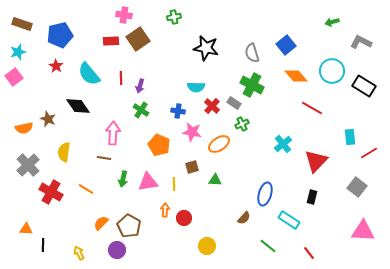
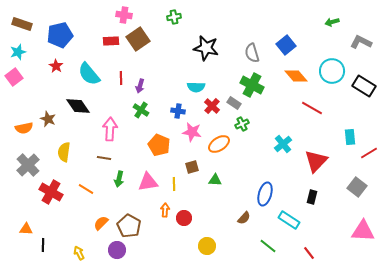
pink arrow at (113, 133): moved 3 px left, 4 px up
green arrow at (123, 179): moved 4 px left
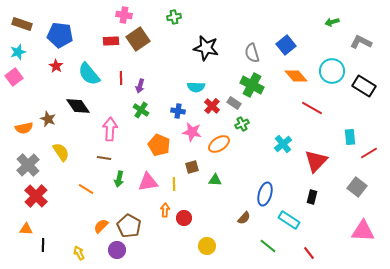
blue pentagon at (60, 35): rotated 20 degrees clockwise
yellow semicircle at (64, 152): moved 3 px left; rotated 138 degrees clockwise
red cross at (51, 192): moved 15 px left, 4 px down; rotated 15 degrees clockwise
orange semicircle at (101, 223): moved 3 px down
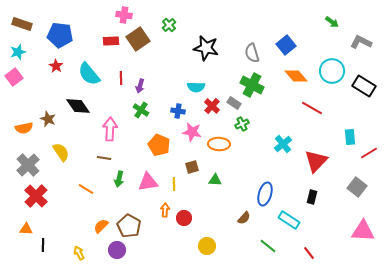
green cross at (174, 17): moved 5 px left, 8 px down; rotated 32 degrees counterclockwise
green arrow at (332, 22): rotated 128 degrees counterclockwise
orange ellipse at (219, 144): rotated 35 degrees clockwise
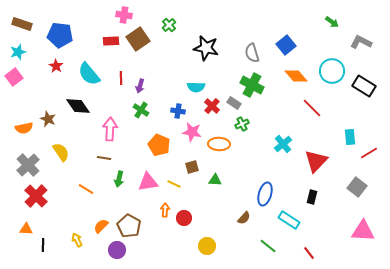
red line at (312, 108): rotated 15 degrees clockwise
yellow line at (174, 184): rotated 64 degrees counterclockwise
yellow arrow at (79, 253): moved 2 px left, 13 px up
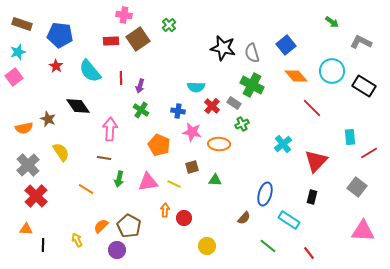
black star at (206, 48): moved 17 px right
cyan semicircle at (89, 74): moved 1 px right, 3 px up
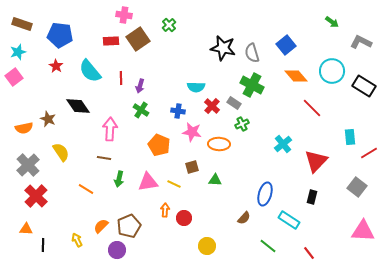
brown pentagon at (129, 226): rotated 20 degrees clockwise
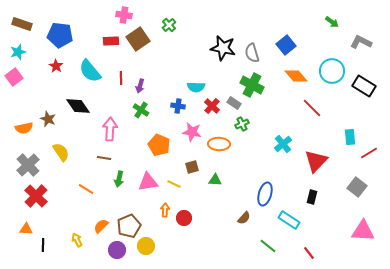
blue cross at (178, 111): moved 5 px up
yellow circle at (207, 246): moved 61 px left
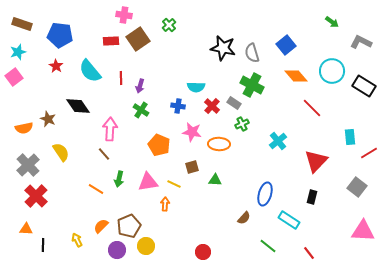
cyan cross at (283, 144): moved 5 px left, 3 px up
brown line at (104, 158): moved 4 px up; rotated 40 degrees clockwise
orange line at (86, 189): moved 10 px right
orange arrow at (165, 210): moved 6 px up
red circle at (184, 218): moved 19 px right, 34 px down
